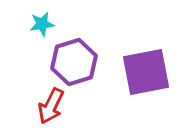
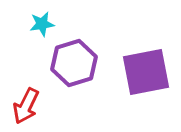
purple hexagon: moved 1 px down
red arrow: moved 25 px left
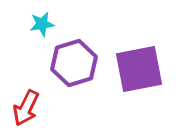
purple square: moved 7 px left, 3 px up
red arrow: moved 2 px down
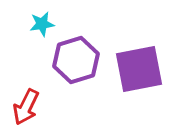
purple hexagon: moved 2 px right, 3 px up
red arrow: moved 1 px up
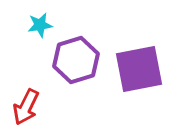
cyan star: moved 2 px left, 1 px down
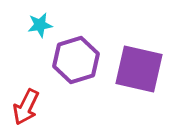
purple square: rotated 24 degrees clockwise
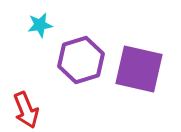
purple hexagon: moved 5 px right
red arrow: moved 3 px down; rotated 48 degrees counterclockwise
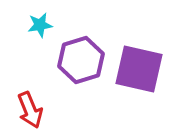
red arrow: moved 4 px right
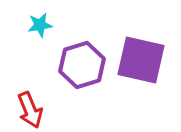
purple hexagon: moved 1 px right, 5 px down
purple square: moved 2 px right, 9 px up
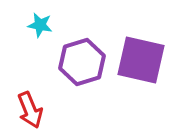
cyan star: rotated 20 degrees clockwise
purple hexagon: moved 3 px up
